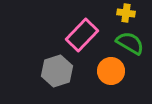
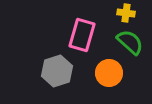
pink rectangle: rotated 28 degrees counterclockwise
green semicircle: moved 1 px up; rotated 12 degrees clockwise
orange circle: moved 2 px left, 2 px down
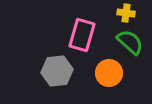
gray hexagon: rotated 12 degrees clockwise
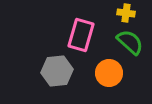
pink rectangle: moved 1 px left
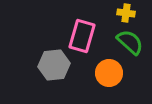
pink rectangle: moved 1 px right, 1 px down
gray hexagon: moved 3 px left, 6 px up
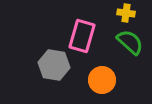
gray hexagon: rotated 16 degrees clockwise
orange circle: moved 7 px left, 7 px down
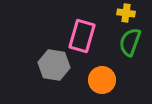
green semicircle: rotated 112 degrees counterclockwise
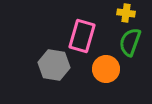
orange circle: moved 4 px right, 11 px up
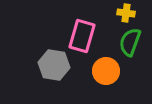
orange circle: moved 2 px down
